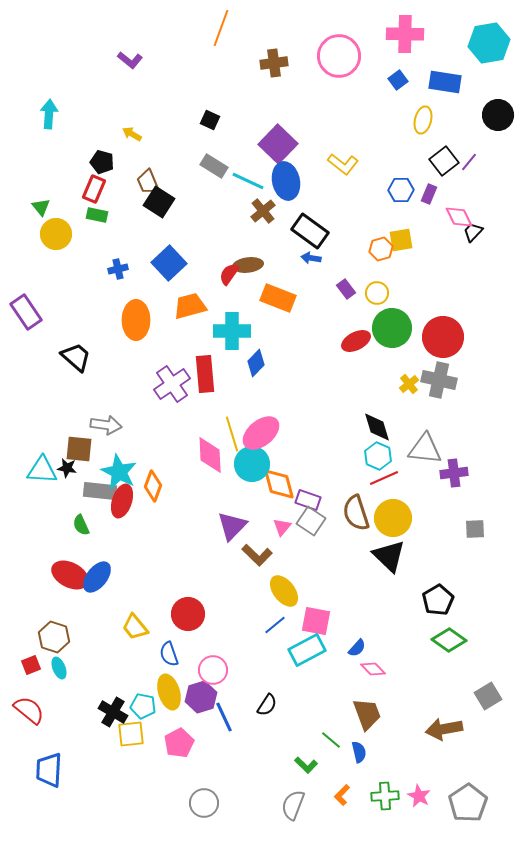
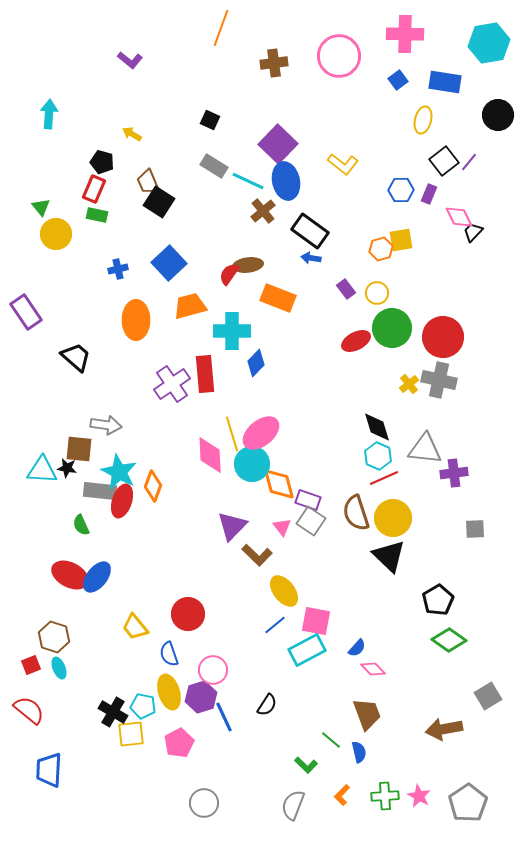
pink triangle at (282, 527): rotated 18 degrees counterclockwise
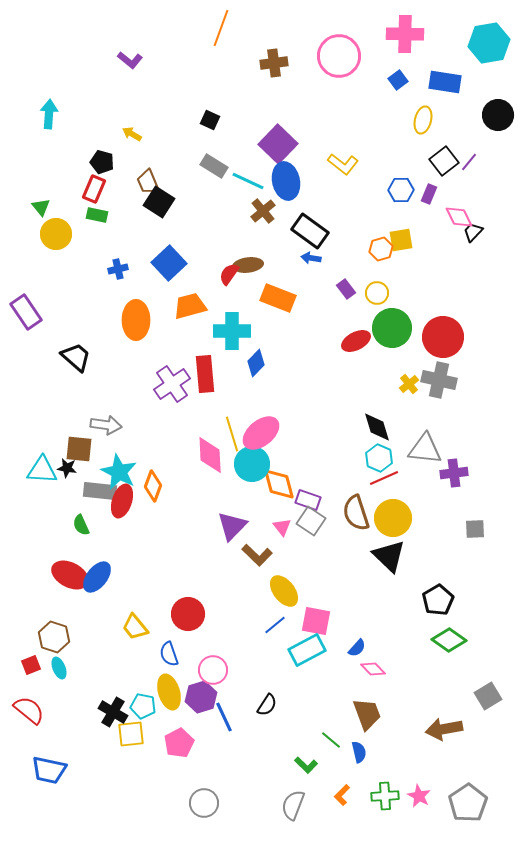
cyan hexagon at (378, 456): moved 1 px right, 2 px down
blue trapezoid at (49, 770): rotated 81 degrees counterclockwise
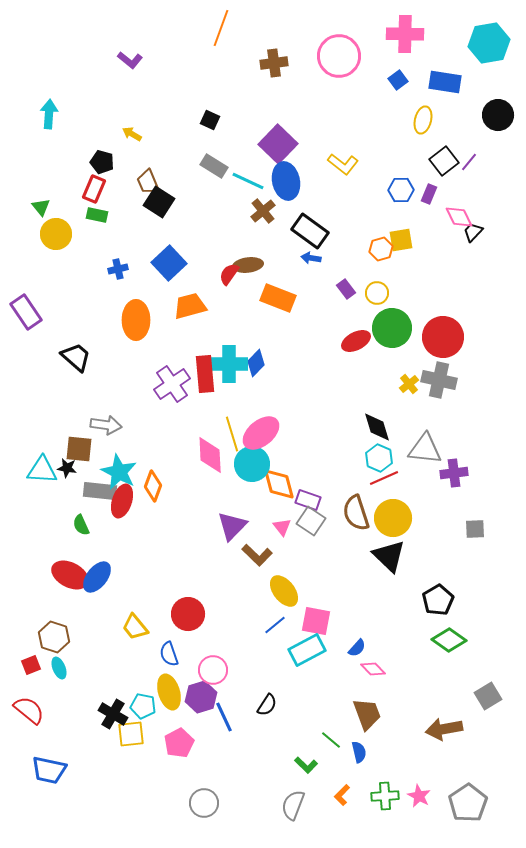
cyan cross at (232, 331): moved 3 px left, 33 px down
black cross at (113, 712): moved 2 px down
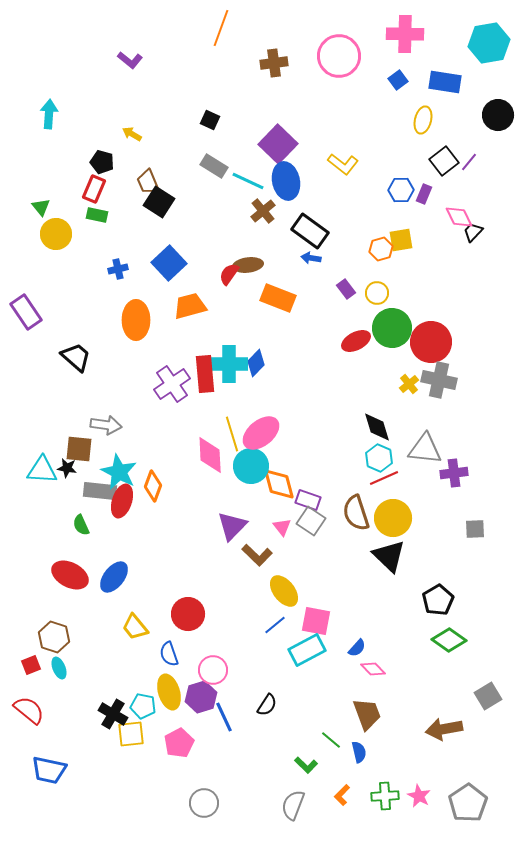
purple rectangle at (429, 194): moved 5 px left
red circle at (443, 337): moved 12 px left, 5 px down
cyan circle at (252, 464): moved 1 px left, 2 px down
blue ellipse at (97, 577): moved 17 px right
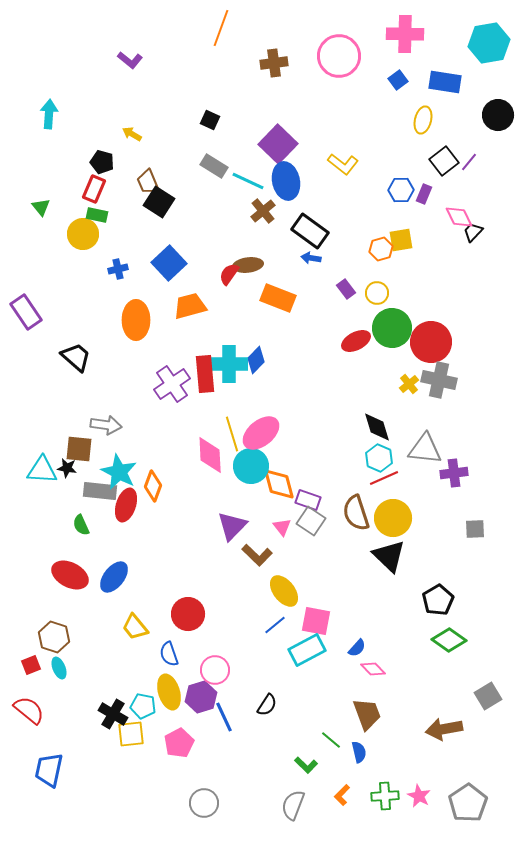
yellow circle at (56, 234): moved 27 px right
blue diamond at (256, 363): moved 3 px up
red ellipse at (122, 501): moved 4 px right, 4 px down
pink circle at (213, 670): moved 2 px right
blue trapezoid at (49, 770): rotated 90 degrees clockwise
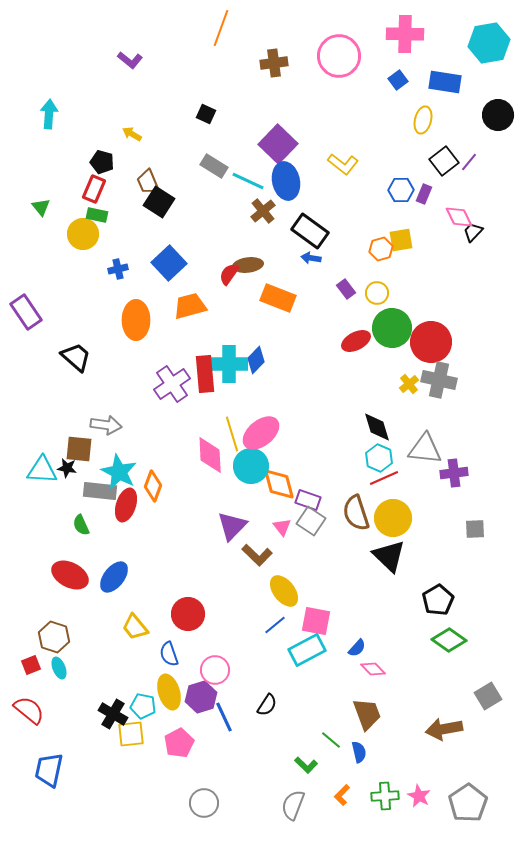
black square at (210, 120): moved 4 px left, 6 px up
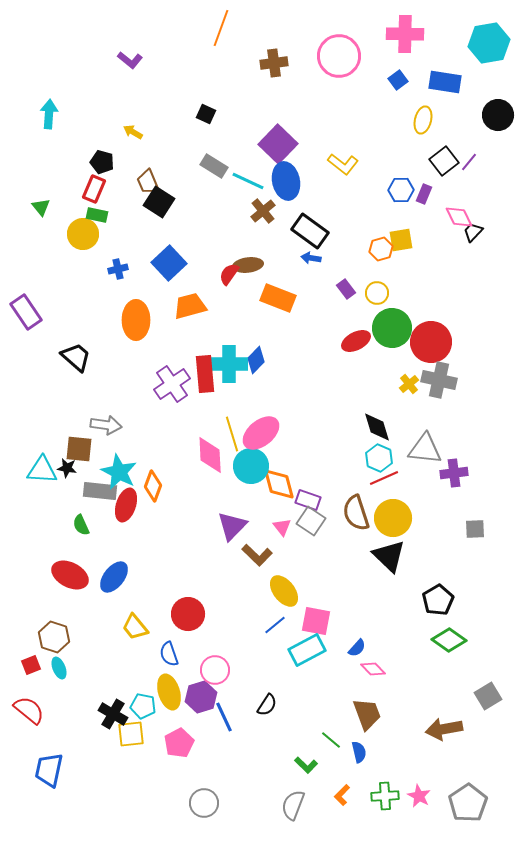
yellow arrow at (132, 134): moved 1 px right, 2 px up
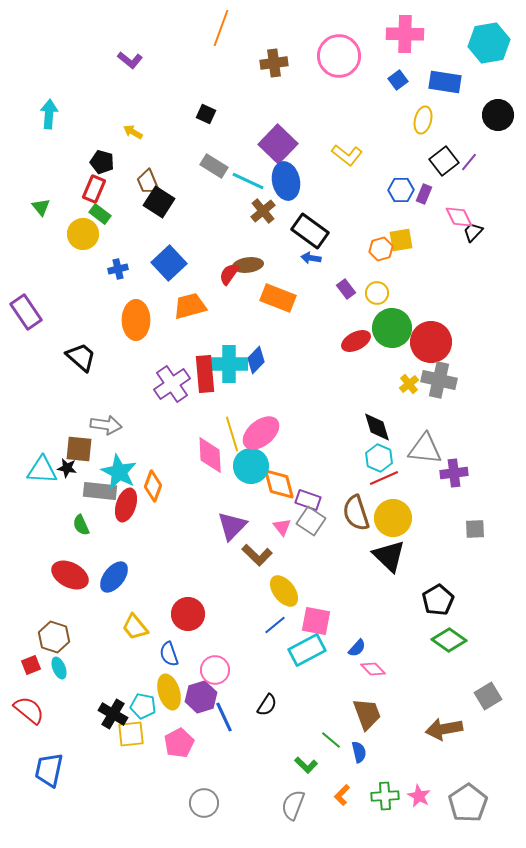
yellow L-shape at (343, 164): moved 4 px right, 9 px up
green rectangle at (97, 215): moved 3 px right, 1 px up; rotated 25 degrees clockwise
black trapezoid at (76, 357): moved 5 px right
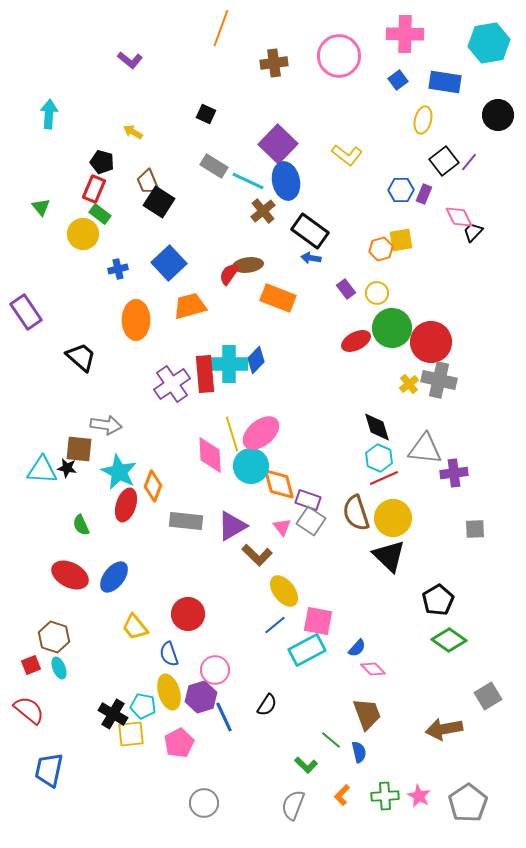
gray rectangle at (100, 491): moved 86 px right, 30 px down
purple triangle at (232, 526): rotated 16 degrees clockwise
pink square at (316, 621): moved 2 px right
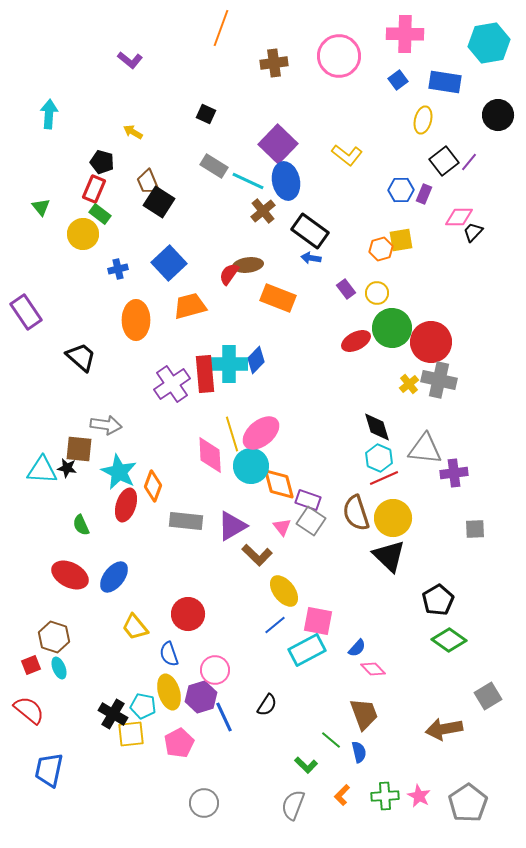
pink diamond at (459, 217): rotated 64 degrees counterclockwise
brown trapezoid at (367, 714): moved 3 px left
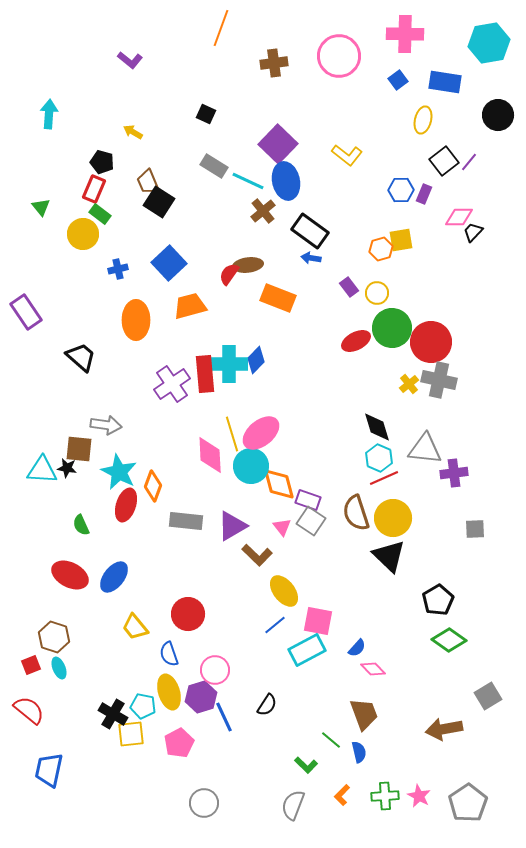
purple rectangle at (346, 289): moved 3 px right, 2 px up
